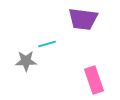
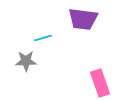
cyan line: moved 4 px left, 6 px up
pink rectangle: moved 6 px right, 3 px down
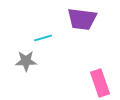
purple trapezoid: moved 1 px left
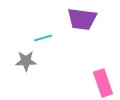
pink rectangle: moved 3 px right
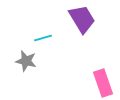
purple trapezoid: rotated 128 degrees counterclockwise
gray star: rotated 15 degrees clockwise
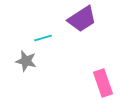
purple trapezoid: rotated 88 degrees clockwise
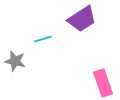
cyan line: moved 1 px down
gray star: moved 11 px left
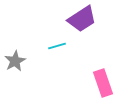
cyan line: moved 14 px right, 7 px down
gray star: rotated 30 degrees clockwise
